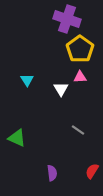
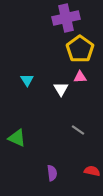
purple cross: moved 1 px left, 1 px up; rotated 32 degrees counterclockwise
red semicircle: rotated 70 degrees clockwise
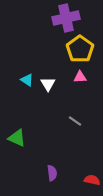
cyan triangle: rotated 24 degrees counterclockwise
white triangle: moved 13 px left, 5 px up
gray line: moved 3 px left, 9 px up
red semicircle: moved 9 px down
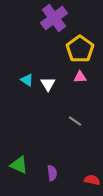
purple cross: moved 12 px left; rotated 24 degrees counterclockwise
green triangle: moved 2 px right, 27 px down
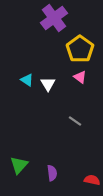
pink triangle: rotated 40 degrees clockwise
green triangle: rotated 48 degrees clockwise
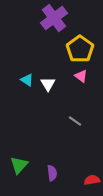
pink triangle: moved 1 px right, 1 px up
red semicircle: rotated 21 degrees counterclockwise
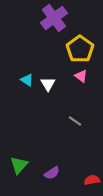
purple semicircle: rotated 63 degrees clockwise
